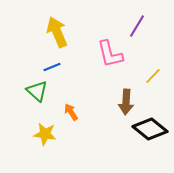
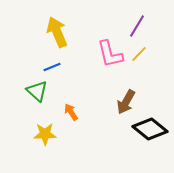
yellow line: moved 14 px left, 22 px up
brown arrow: rotated 25 degrees clockwise
yellow star: rotated 10 degrees counterclockwise
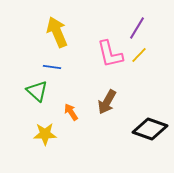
purple line: moved 2 px down
yellow line: moved 1 px down
blue line: rotated 30 degrees clockwise
brown arrow: moved 19 px left
black diamond: rotated 20 degrees counterclockwise
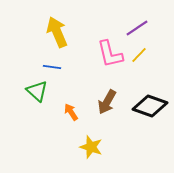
purple line: rotated 25 degrees clockwise
black diamond: moved 23 px up
yellow star: moved 46 px right, 13 px down; rotated 20 degrees clockwise
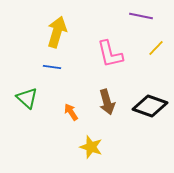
purple line: moved 4 px right, 12 px up; rotated 45 degrees clockwise
yellow arrow: rotated 40 degrees clockwise
yellow line: moved 17 px right, 7 px up
green triangle: moved 10 px left, 7 px down
brown arrow: rotated 45 degrees counterclockwise
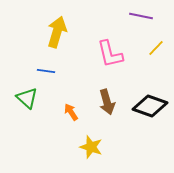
blue line: moved 6 px left, 4 px down
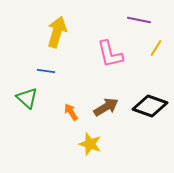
purple line: moved 2 px left, 4 px down
yellow line: rotated 12 degrees counterclockwise
brown arrow: moved 1 px left, 5 px down; rotated 105 degrees counterclockwise
yellow star: moved 1 px left, 3 px up
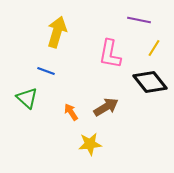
yellow line: moved 2 px left
pink L-shape: rotated 24 degrees clockwise
blue line: rotated 12 degrees clockwise
black diamond: moved 24 px up; rotated 32 degrees clockwise
yellow star: rotated 25 degrees counterclockwise
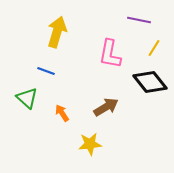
orange arrow: moved 9 px left, 1 px down
